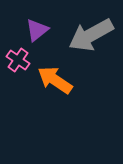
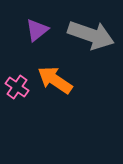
gray arrow: rotated 132 degrees counterclockwise
pink cross: moved 1 px left, 27 px down
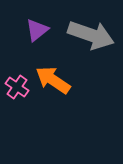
orange arrow: moved 2 px left
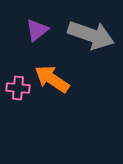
orange arrow: moved 1 px left, 1 px up
pink cross: moved 1 px right, 1 px down; rotated 30 degrees counterclockwise
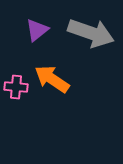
gray arrow: moved 2 px up
pink cross: moved 2 px left, 1 px up
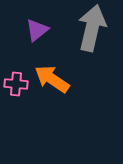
gray arrow: moved 1 px right, 5 px up; rotated 96 degrees counterclockwise
pink cross: moved 3 px up
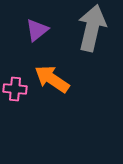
pink cross: moved 1 px left, 5 px down
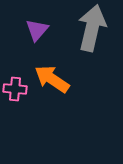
purple triangle: rotated 10 degrees counterclockwise
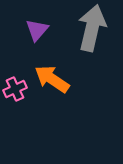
pink cross: rotated 30 degrees counterclockwise
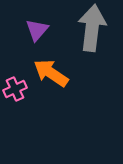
gray arrow: rotated 6 degrees counterclockwise
orange arrow: moved 1 px left, 6 px up
